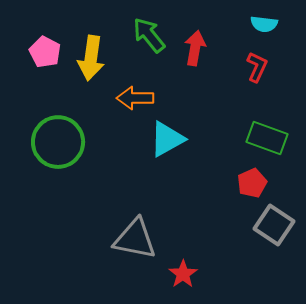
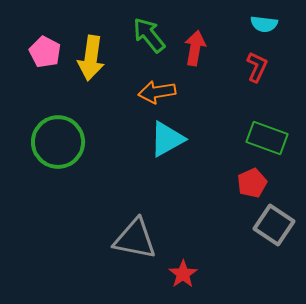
orange arrow: moved 22 px right, 6 px up; rotated 9 degrees counterclockwise
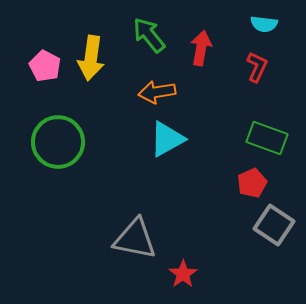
red arrow: moved 6 px right
pink pentagon: moved 14 px down
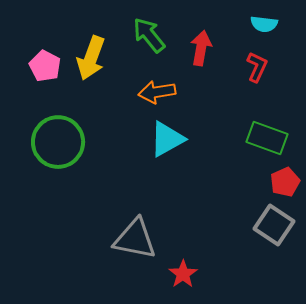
yellow arrow: rotated 12 degrees clockwise
red pentagon: moved 33 px right, 1 px up
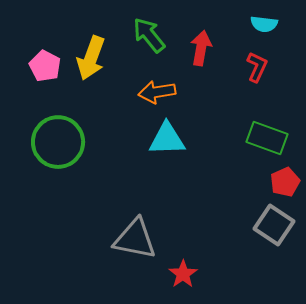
cyan triangle: rotated 27 degrees clockwise
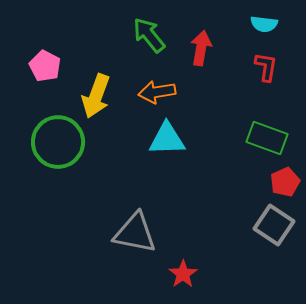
yellow arrow: moved 5 px right, 38 px down
red L-shape: moved 9 px right; rotated 16 degrees counterclockwise
gray triangle: moved 6 px up
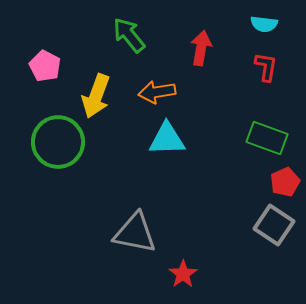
green arrow: moved 20 px left
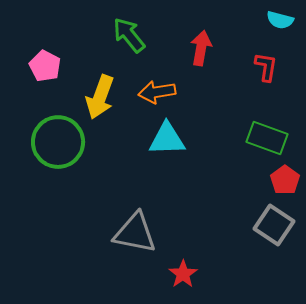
cyan semicircle: moved 16 px right, 4 px up; rotated 8 degrees clockwise
yellow arrow: moved 4 px right, 1 px down
red pentagon: moved 2 px up; rotated 12 degrees counterclockwise
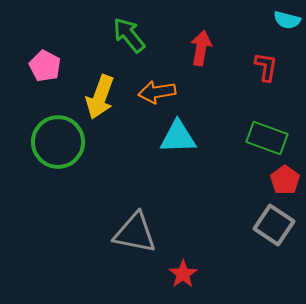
cyan semicircle: moved 7 px right
cyan triangle: moved 11 px right, 2 px up
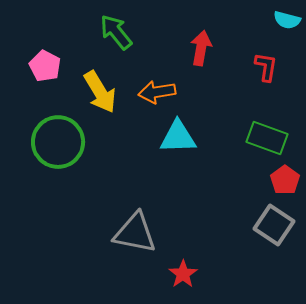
green arrow: moved 13 px left, 3 px up
yellow arrow: moved 5 px up; rotated 51 degrees counterclockwise
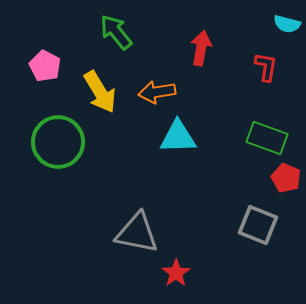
cyan semicircle: moved 4 px down
red pentagon: moved 1 px right, 2 px up; rotated 12 degrees counterclockwise
gray square: moved 16 px left; rotated 12 degrees counterclockwise
gray triangle: moved 2 px right
red star: moved 7 px left, 1 px up
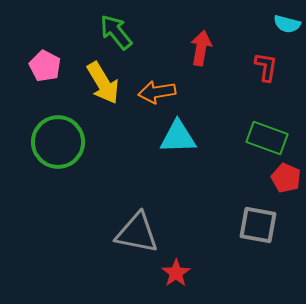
yellow arrow: moved 3 px right, 9 px up
gray square: rotated 12 degrees counterclockwise
